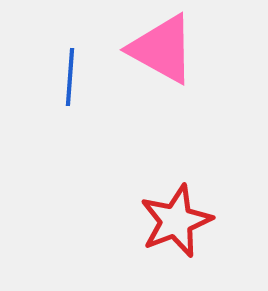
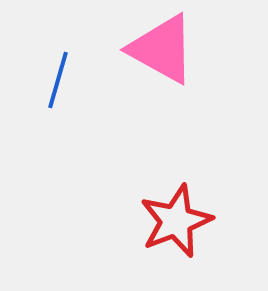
blue line: moved 12 px left, 3 px down; rotated 12 degrees clockwise
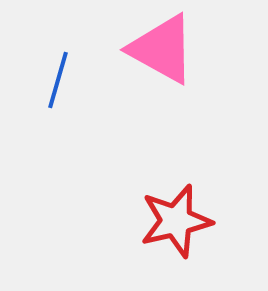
red star: rotated 8 degrees clockwise
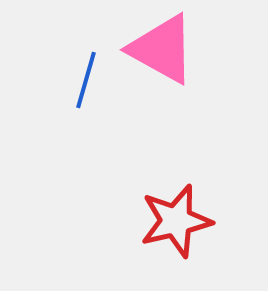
blue line: moved 28 px right
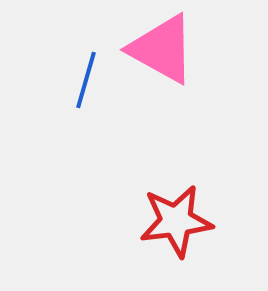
red star: rotated 6 degrees clockwise
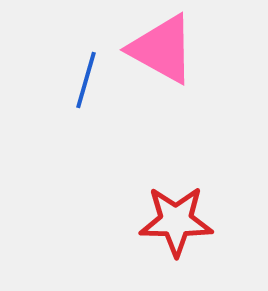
red star: rotated 8 degrees clockwise
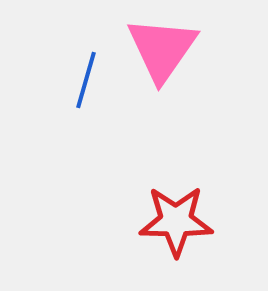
pink triangle: rotated 36 degrees clockwise
